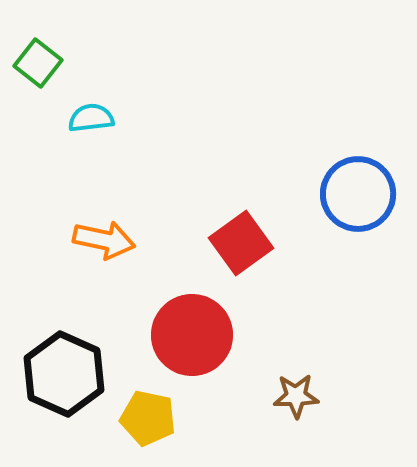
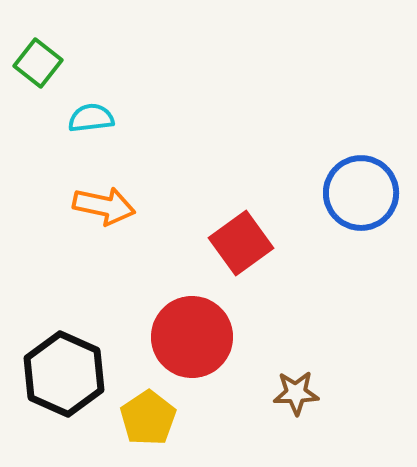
blue circle: moved 3 px right, 1 px up
orange arrow: moved 34 px up
red circle: moved 2 px down
brown star: moved 3 px up
yellow pentagon: rotated 26 degrees clockwise
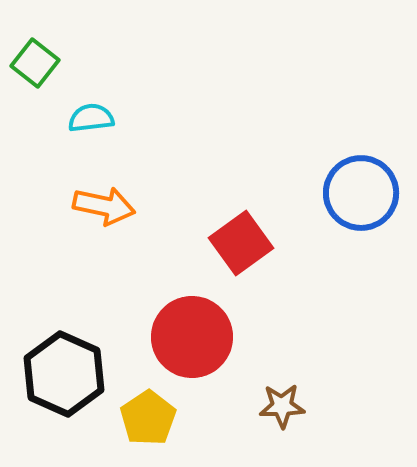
green square: moved 3 px left
brown star: moved 14 px left, 13 px down
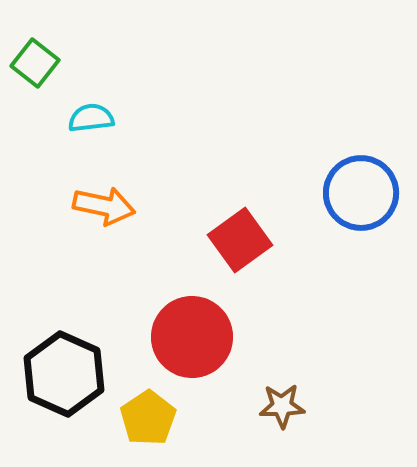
red square: moved 1 px left, 3 px up
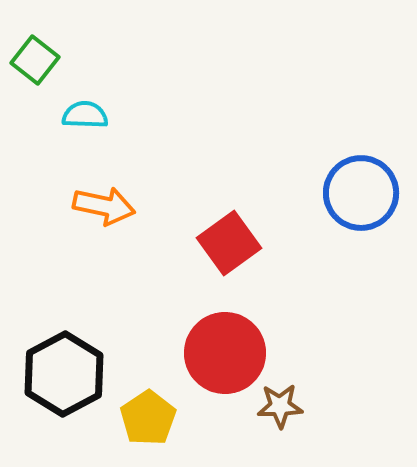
green square: moved 3 px up
cyan semicircle: moved 6 px left, 3 px up; rotated 9 degrees clockwise
red square: moved 11 px left, 3 px down
red circle: moved 33 px right, 16 px down
black hexagon: rotated 8 degrees clockwise
brown star: moved 2 px left
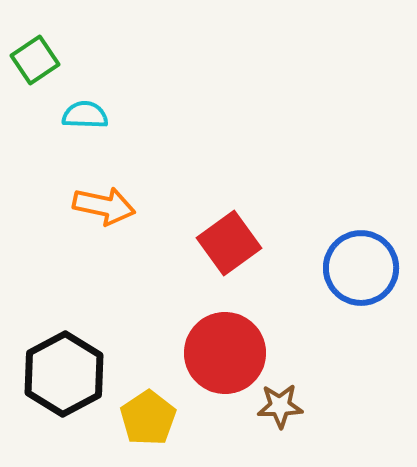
green square: rotated 18 degrees clockwise
blue circle: moved 75 px down
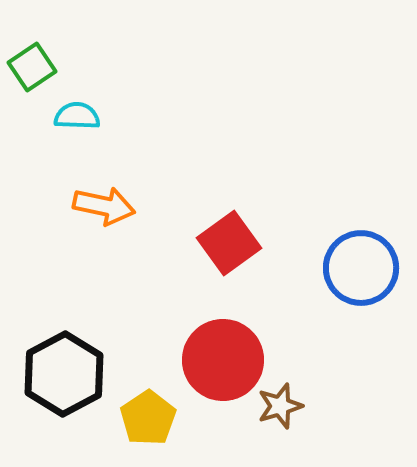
green square: moved 3 px left, 7 px down
cyan semicircle: moved 8 px left, 1 px down
red circle: moved 2 px left, 7 px down
brown star: rotated 15 degrees counterclockwise
